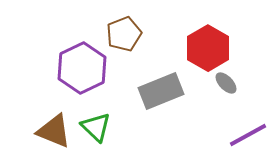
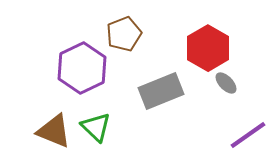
purple line: rotated 6 degrees counterclockwise
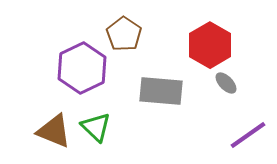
brown pentagon: rotated 16 degrees counterclockwise
red hexagon: moved 2 px right, 3 px up
gray rectangle: rotated 27 degrees clockwise
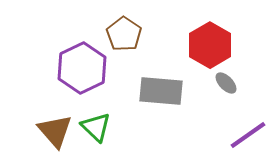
brown triangle: moved 1 px right; rotated 27 degrees clockwise
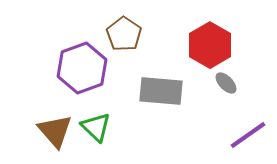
purple hexagon: rotated 6 degrees clockwise
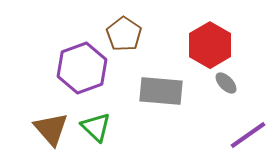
brown triangle: moved 4 px left, 2 px up
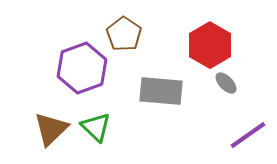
brown triangle: rotated 27 degrees clockwise
